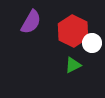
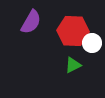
red hexagon: rotated 24 degrees counterclockwise
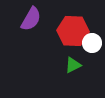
purple semicircle: moved 3 px up
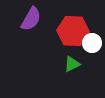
green triangle: moved 1 px left, 1 px up
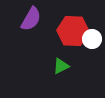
white circle: moved 4 px up
green triangle: moved 11 px left, 2 px down
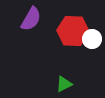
green triangle: moved 3 px right, 18 px down
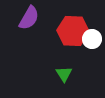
purple semicircle: moved 2 px left, 1 px up
green triangle: moved 10 px up; rotated 36 degrees counterclockwise
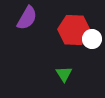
purple semicircle: moved 2 px left
red hexagon: moved 1 px right, 1 px up
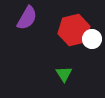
red hexagon: rotated 16 degrees counterclockwise
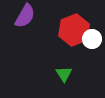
purple semicircle: moved 2 px left, 2 px up
red hexagon: rotated 8 degrees counterclockwise
